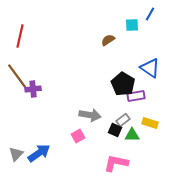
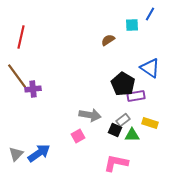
red line: moved 1 px right, 1 px down
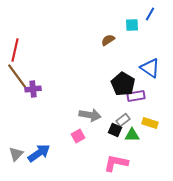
red line: moved 6 px left, 13 px down
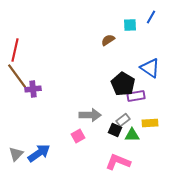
blue line: moved 1 px right, 3 px down
cyan square: moved 2 px left
gray arrow: rotated 10 degrees counterclockwise
yellow rectangle: rotated 21 degrees counterclockwise
pink L-shape: moved 2 px right, 1 px up; rotated 10 degrees clockwise
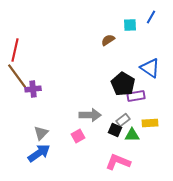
gray triangle: moved 25 px right, 21 px up
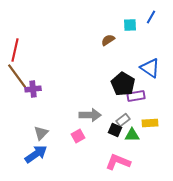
blue arrow: moved 3 px left, 1 px down
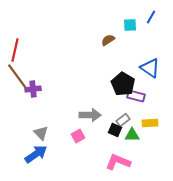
purple rectangle: rotated 24 degrees clockwise
gray triangle: rotated 28 degrees counterclockwise
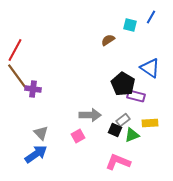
cyan square: rotated 16 degrees clockwise
red line: rotated 15 degrees clockwise
purple cross: rotated 14 degrees clockwise
green triangle: rotated 21 degrees counterclockwise
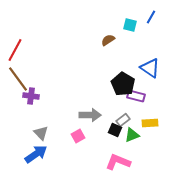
brown line: moved 1 px right, 3 px down
purple cross: moved 2 px left, 7 px down
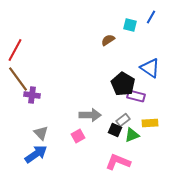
purple cross: moved 1 px right, 1 px up
